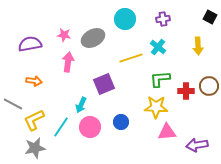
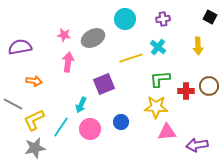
purple semicircle: moved 10 px left, 3 px down
pink circle: moved 2 px down
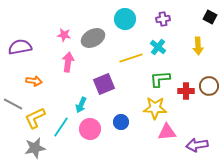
yellow star: moved 1 px left, 1 px down
yellow L-shape: moved 1 px right, 2 px up
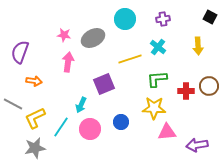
purple semicircle: moved 5 px down; rotated 60 degrees counterclockwise
yellow line: moved 1 px left, 1 px down
green L-shape: moved 3 px left
yellow star: moved 1 px left
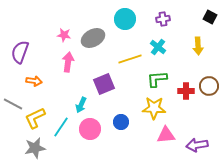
pink triangle: moved 1 px left, 3 px down
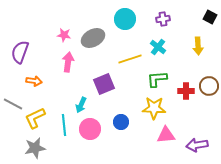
cyan line: moved 3 px right, 2 px up; rotated 40 degrees counterclockwise
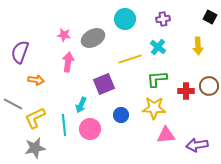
orange arrow: moved 2 px right, 1 px up
blue circle: moved 7 px up
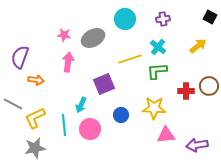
yellow arrow: rotated 126 degrees counterclockwise
purple semicircle: moved 5 px down
green L-shape: moved 8 px up
